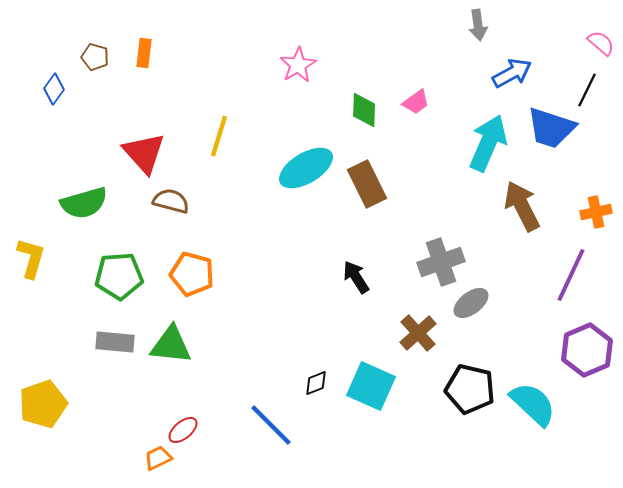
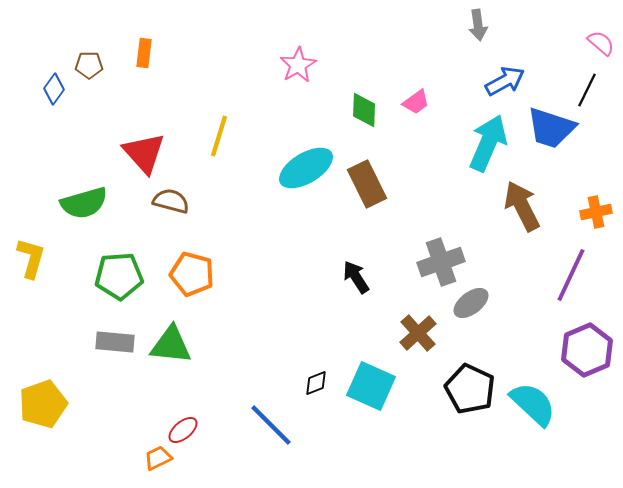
brown pentagon: moved 6 px left, 8 px down; rotated 16 degrees counterclockwise
blue arrow: moved 7 px left, 8 px down
black pentagon: rotated 12 degrees clockwise
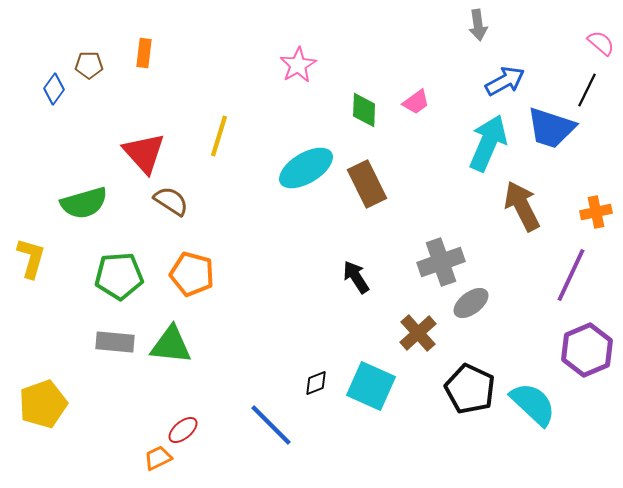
brown semicircle: rotated 18 degrees clockwise
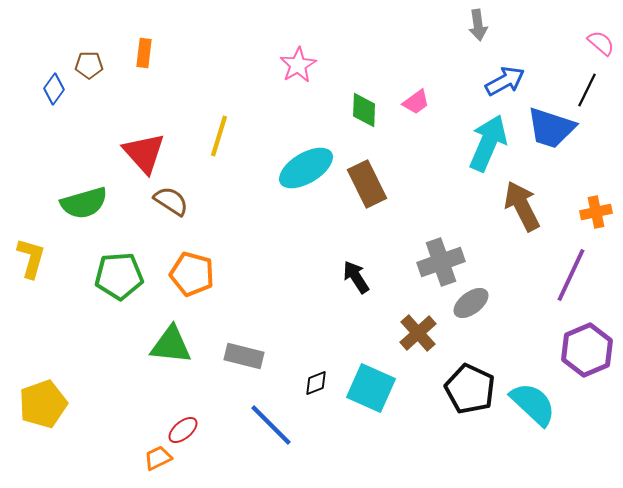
gray rectangle: moved 129 px right, 14 px down; rotated 9 degrees clockwise
cyan square: moved 2 px down
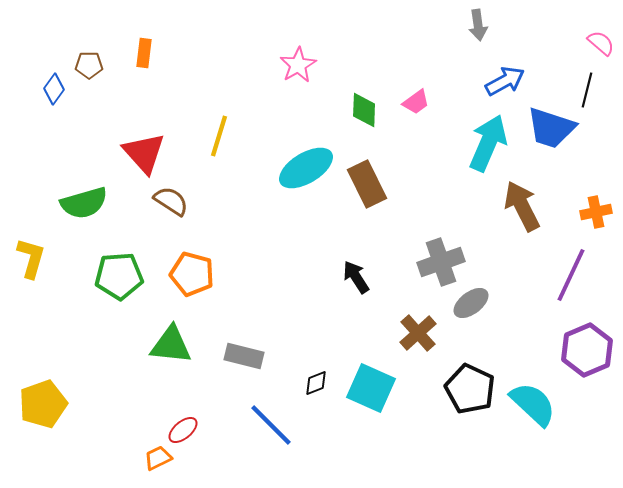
black line: rotated 12 degrees counterclockwise
